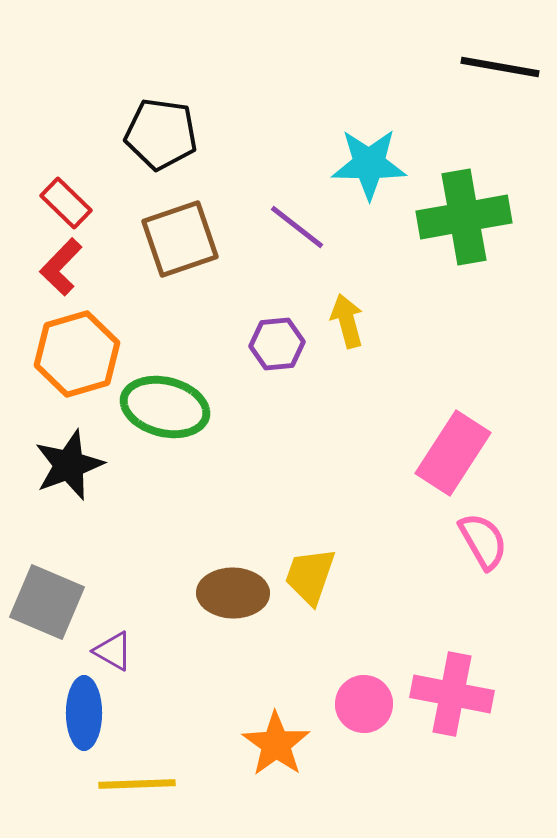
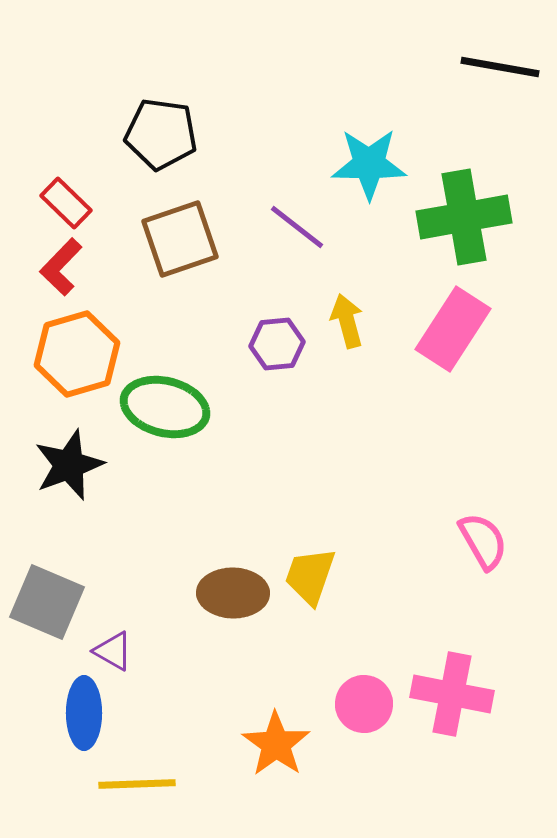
pink rectangle: moved 124 px up
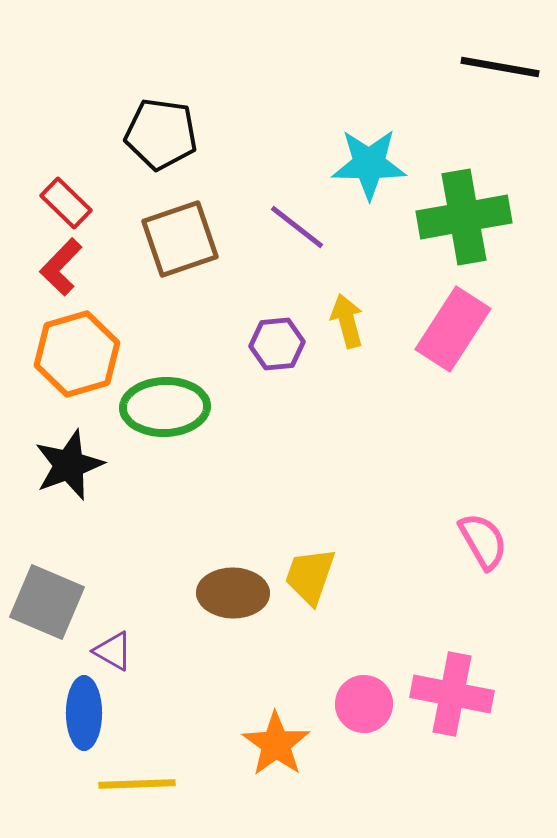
green ellipse: rotated 16 degrees counterclockwise
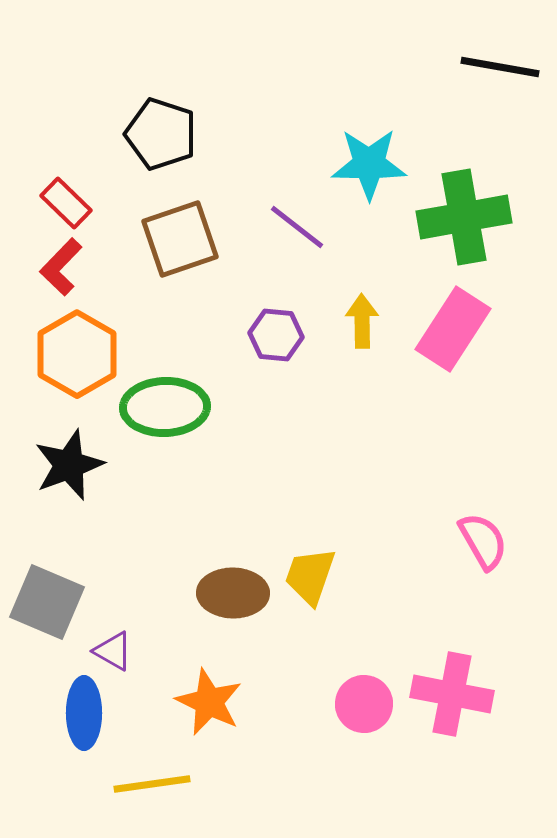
black pentagon: rotated 10 degrees clockwise
yellow arrow: moved 15 px right; rotated 14 degrees clockwise
purple hexagon: moved 1 px left, 9 px up; rotated 10 degrees clockwise
orange hexagon: rotated 14 degrees counterclockwise
orange star: moved 67 px left, 42 px up; rotated 10 degrees counterclockwise
yellow line: moved 15 px right; rotated 6 degrees counterclockwise
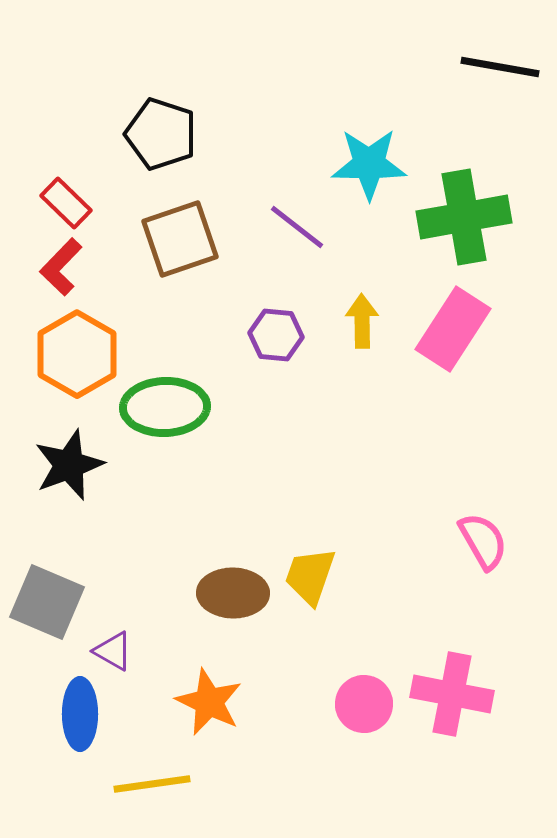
blue ellipse: moved 4 px left, 1 px down
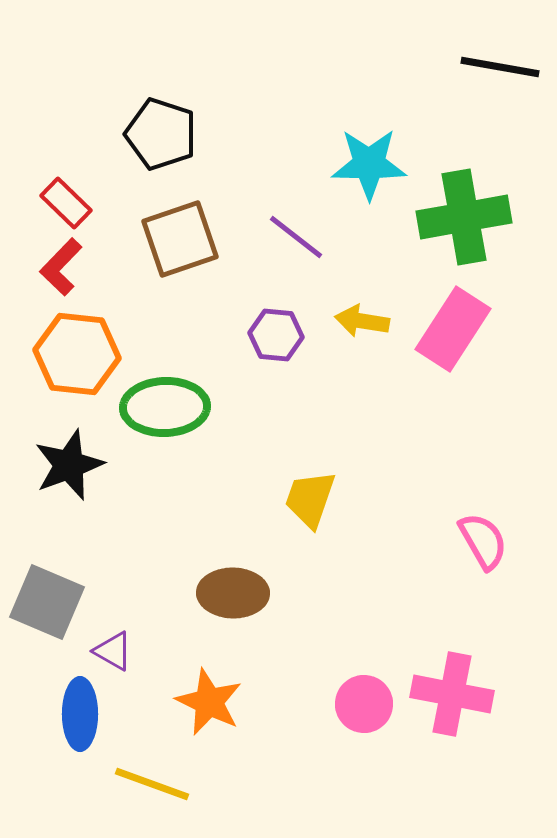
purple line: moved 1 px left, 10 px down
yellow arrow: rotated 80 degrees counterclockwise
orange hexagon: rotated 24 degrees counterclockwise
yellow trapezoid: moved 77 px up
yellow line: rotated 28 degrees clockwise
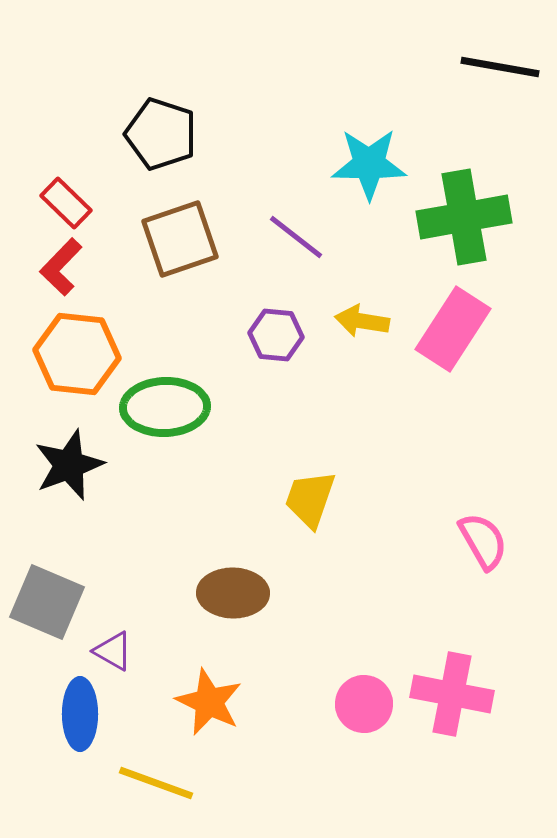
yellow line: moved 4 px right, 1 px up
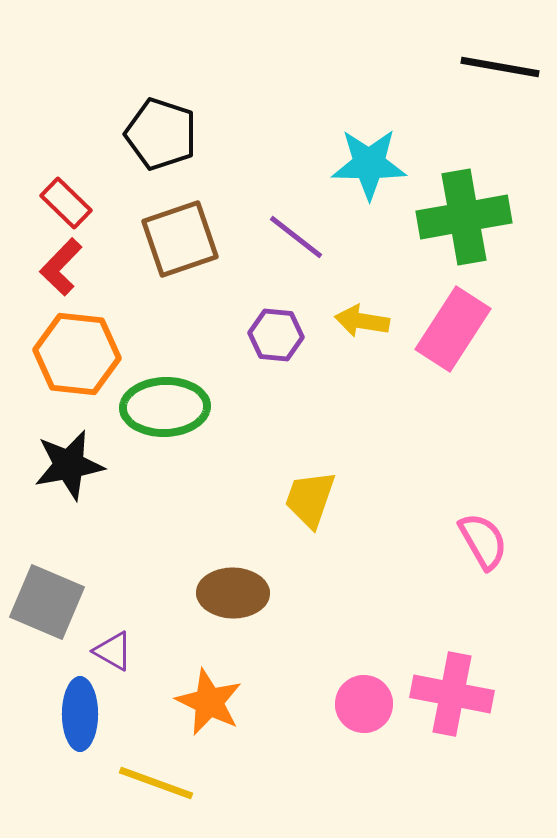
black star: rotated 10 degrees clockwise
